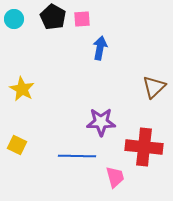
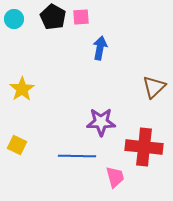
pink square: moved 1 px left, 2 px up
yellow star: rotated 10 degrees clockwise
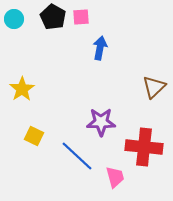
yellow square: moved 17 px right, 9 px up
blue line: rotated 42 degrees clockwise
